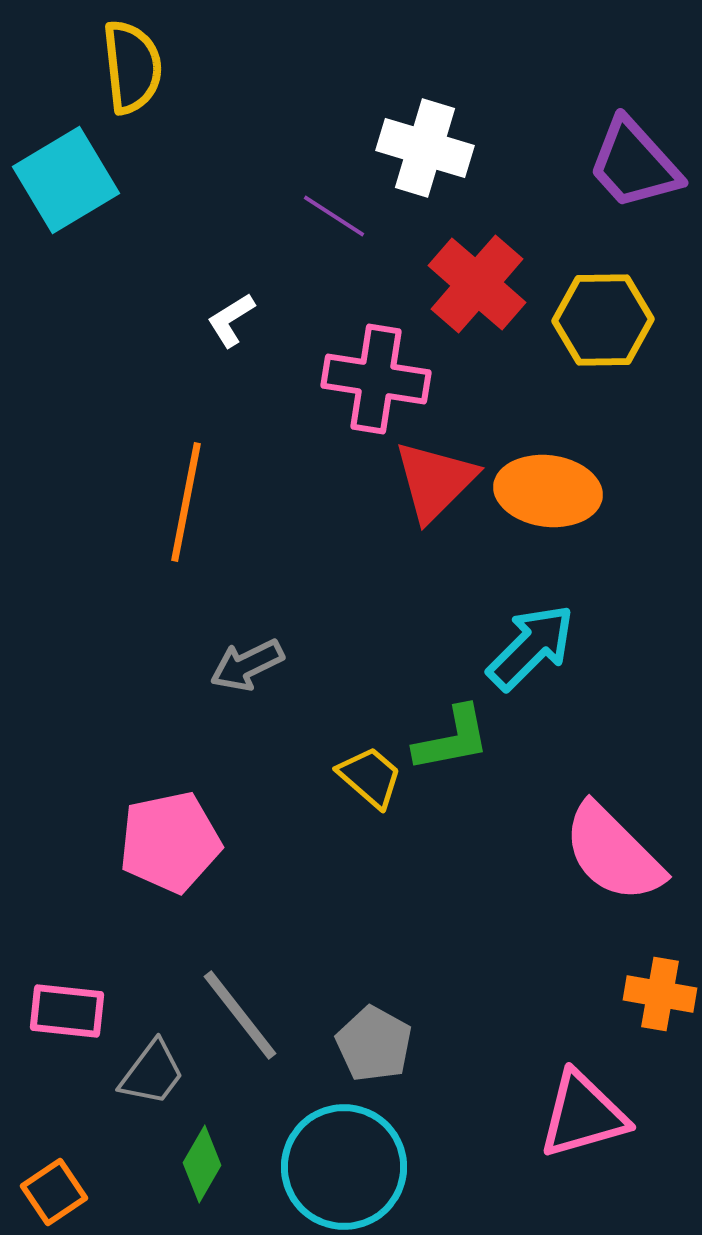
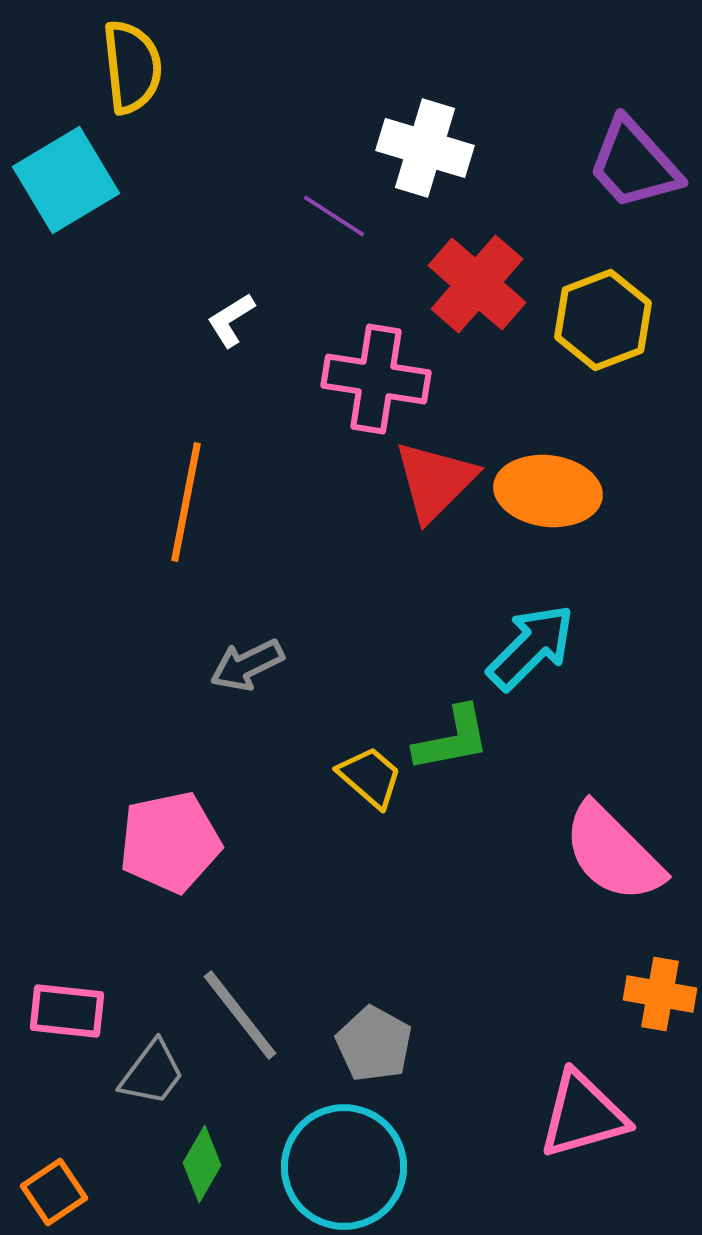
yellow hexagon: rotated 20 degrees counterclockwise
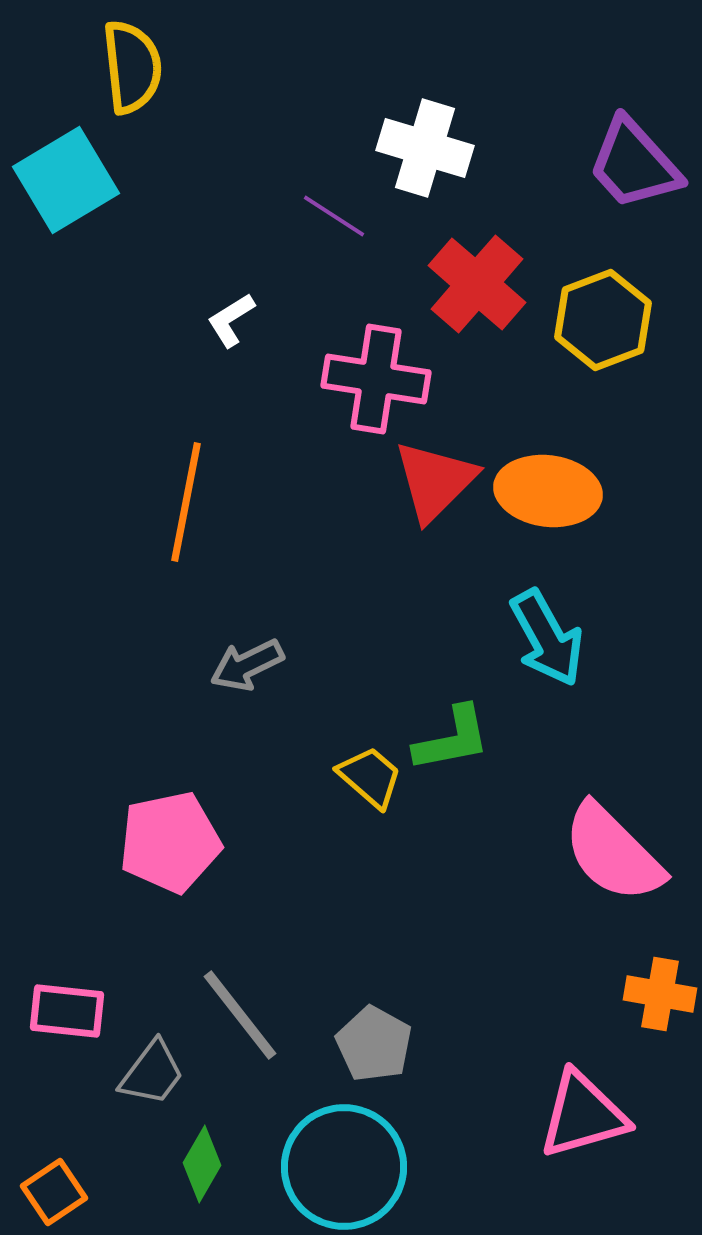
cyan arrow: moved 16 px right, 9 px up; rotated 106 degrees clockwise
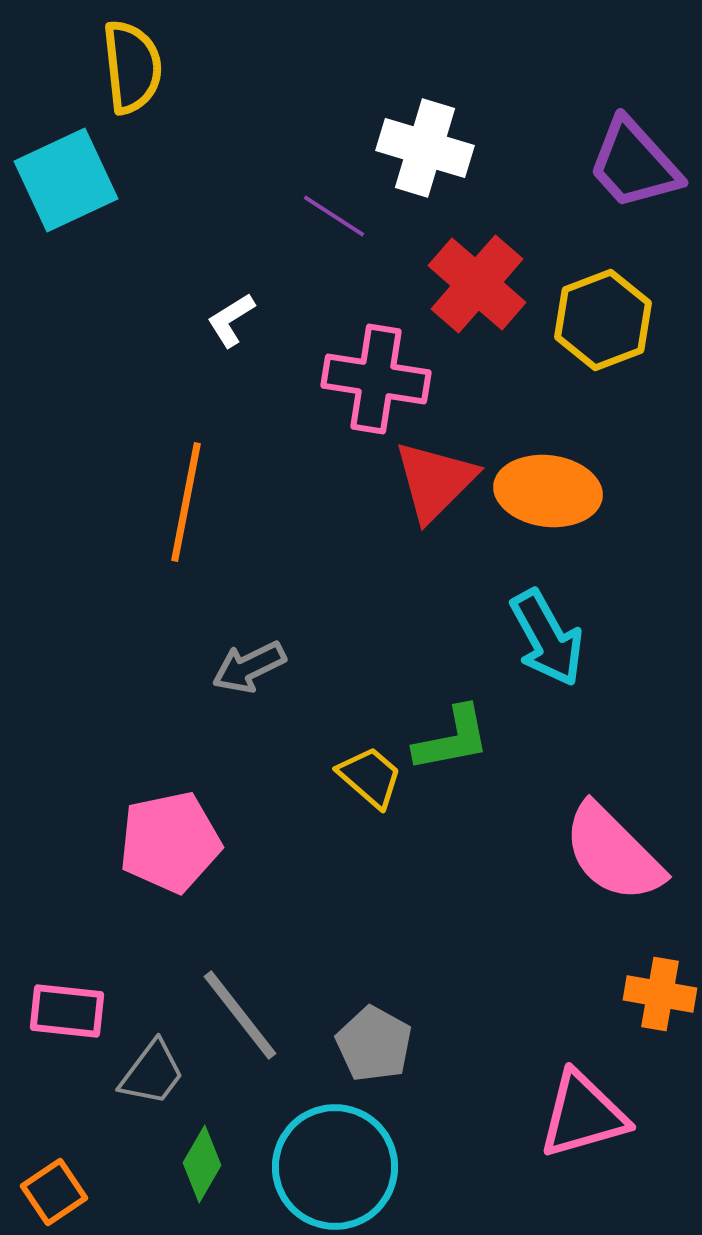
cyan square: rotated 6 degrees clockwise
gray arrow: moved 2 px right, 2 px down
cyan circle: moved 9 px left
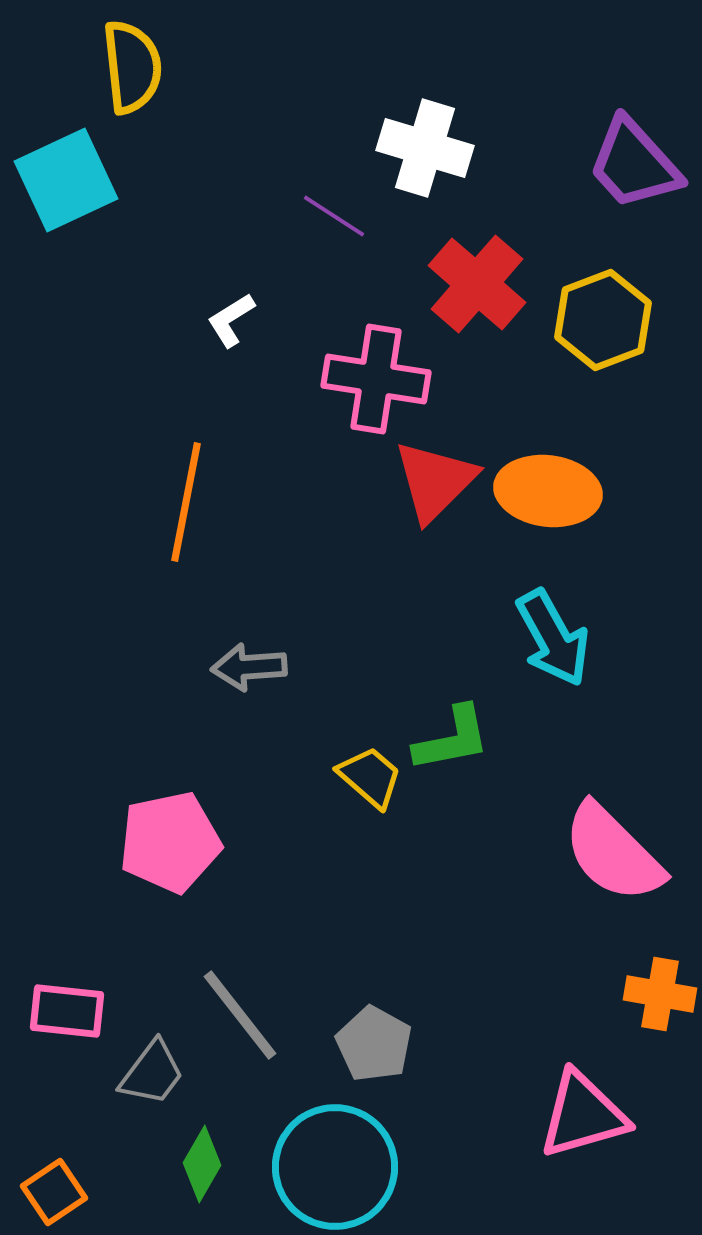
cyan arrow: moved 6 px right
gray arrow: rotated 22 degrees clockwise
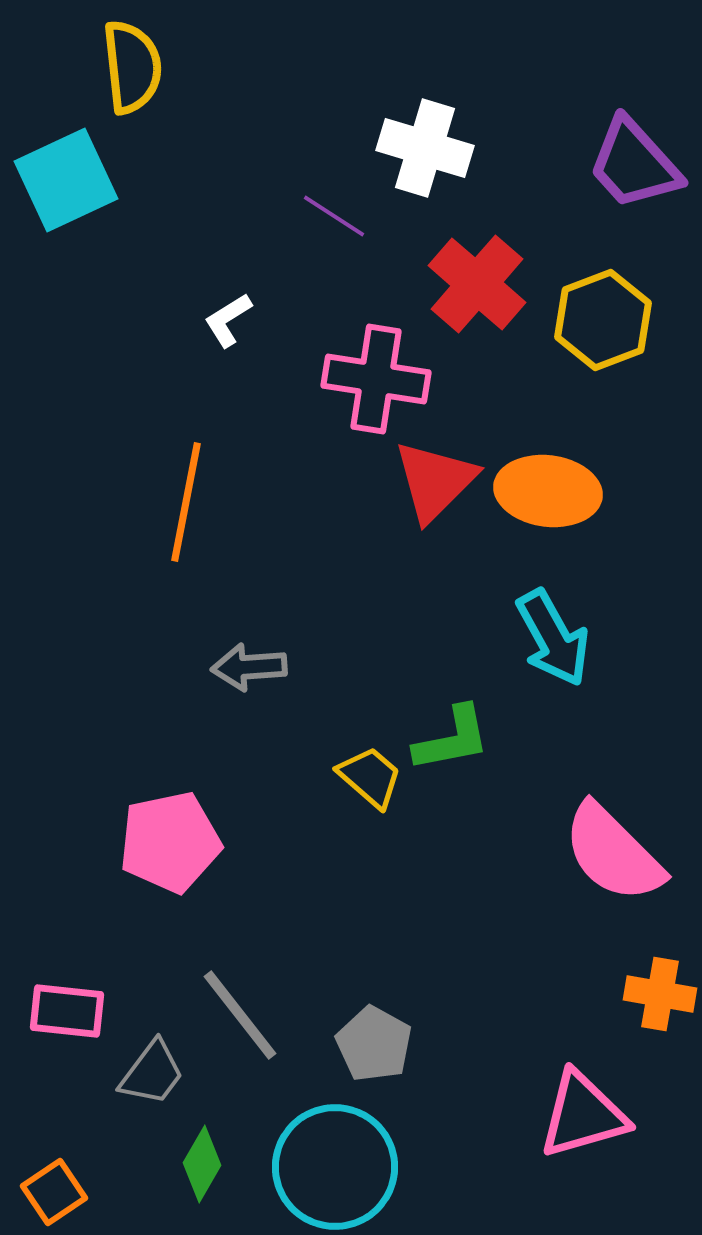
white L-shape: moved 3 px left
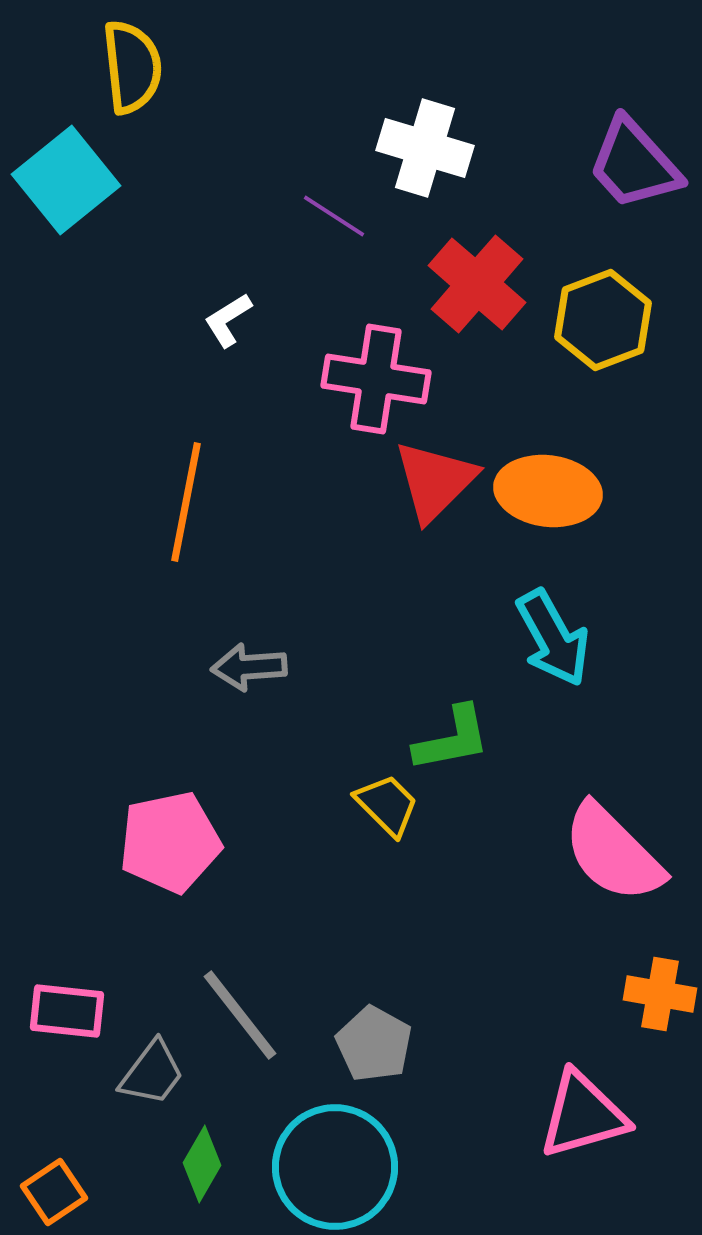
cyan square: rotated 14 degrees counterclockwise
yellow trapezoid: moved 17 px right, 28 px down; rotated 4 degrees clockwise
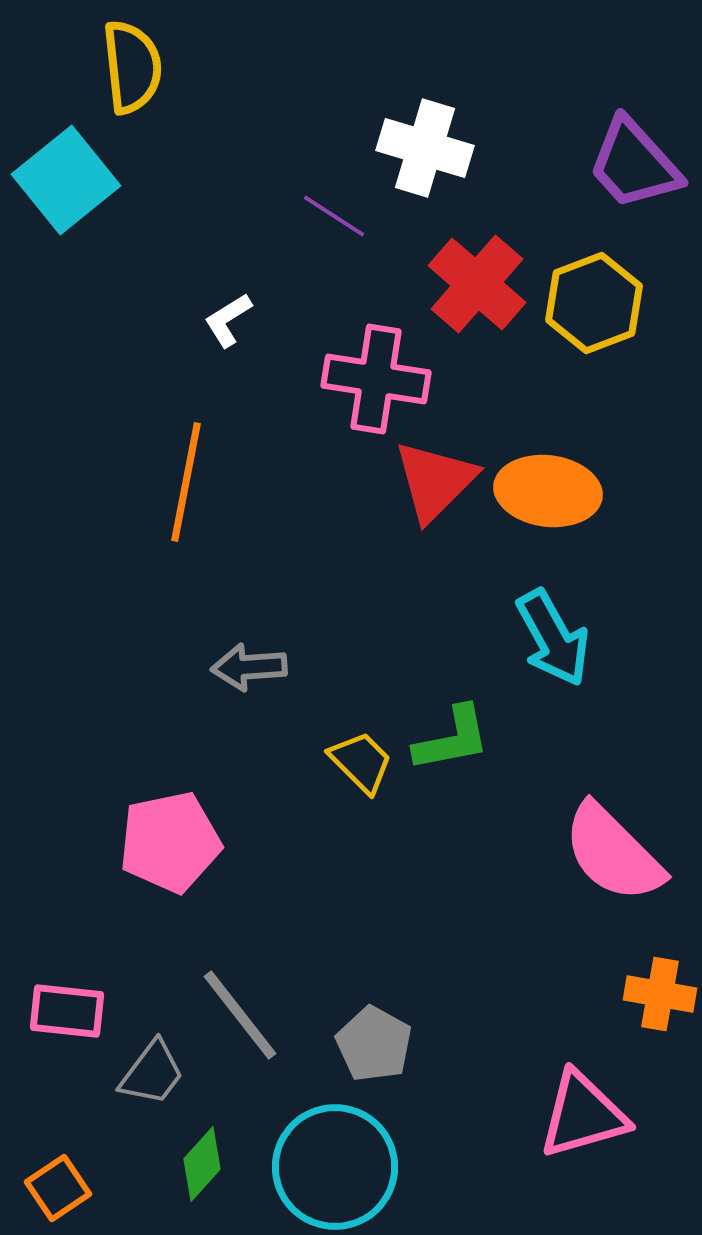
yellow hexagon: moved 9 px left, 17 px up
orange line: moved 20 px up
yellow trapezoid: moved 26 px left, 43 px up
green diamond: rotated 12 degrees clockwise
orange square: moved 4 px right, 4 px up
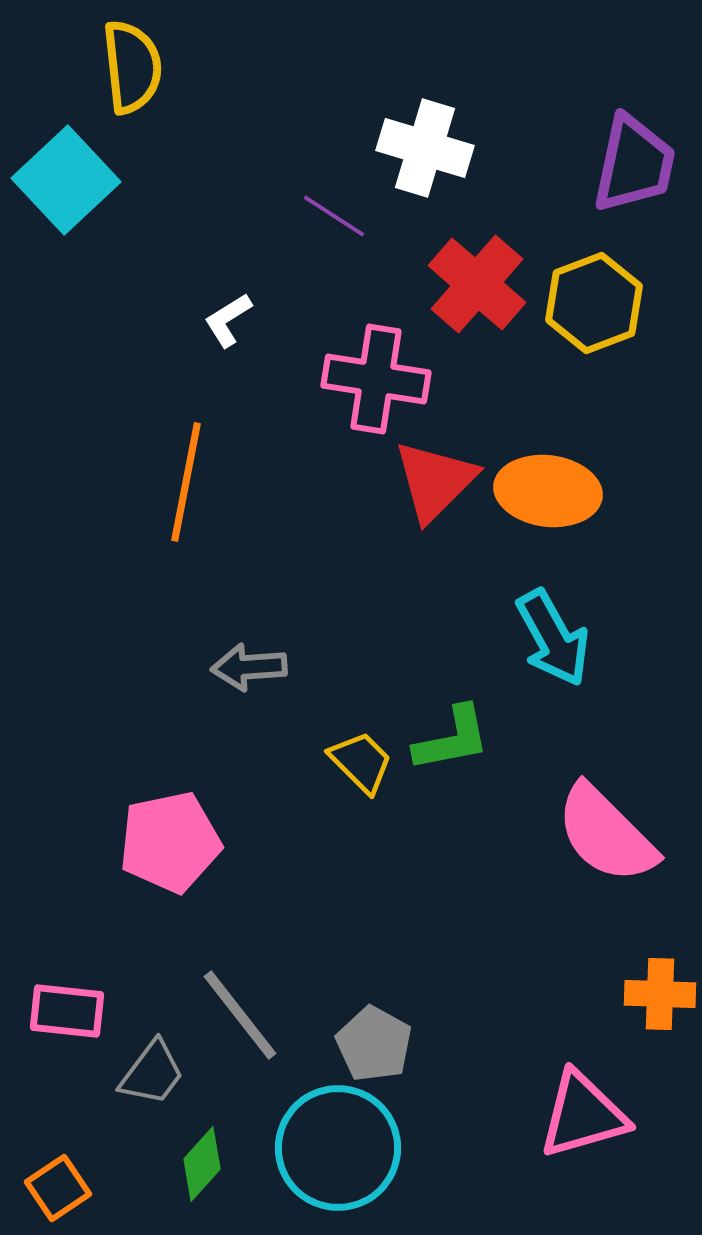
purple trapezoid: rotated 126 degrees counterclockwise
cyan square: rotated 4 degrees counterclockwise
pink semicircle: moved 7 px left, 19 px up
orange cross: rotated 8 degrees counterclockwise
cyan circle: moved 3 px right, 19 px up
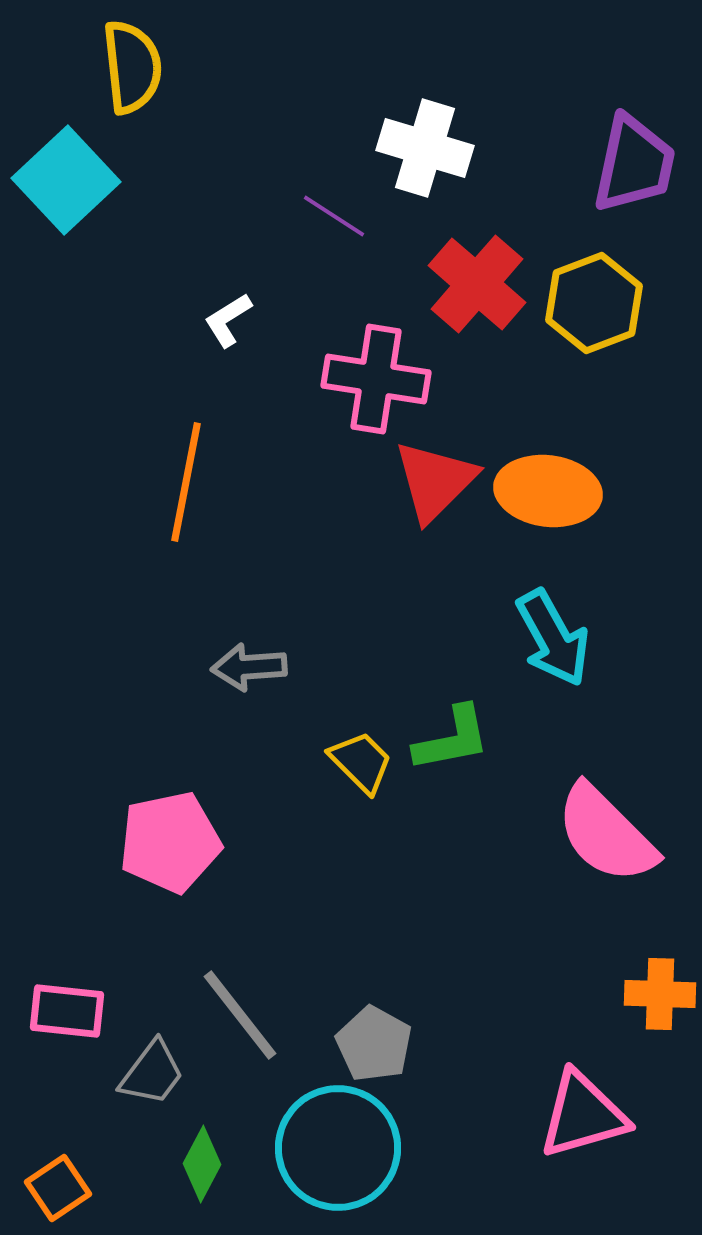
green diamond: rotated 14 degrees counterclockwise
